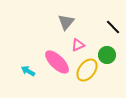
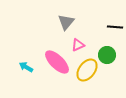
black line: moved 2 px right; rotated 42 degrees counterclockwise
cyan arrow: moved 2 px left, 4 px up
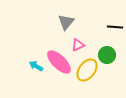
pink ellipse: moved 2 px right
cyan arrow: moved 10 px right, 1 px up
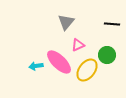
black line: moved 3 px left, 3 px up
cyan arrow: rotated 40 degrees counterclockwise
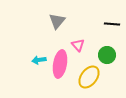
gray triangle: moved 9 px left, 1 px up
pink triangle: rotated 48 degrees counterclockwise
pink ellipse: moved 1 px right, 2 px down; rotated 56 degrees clockwise
cyan arrow: moved 3 px right, 6 px up
yellow ellipse: moved 2 px right, 7 px down
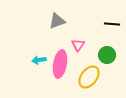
gray triangle: rotated 30 degrees clockwise
pink triangle: rotated 16 degrees clockwise
